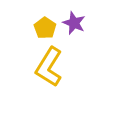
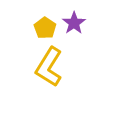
purple star: rotated 15 degrees clockwise
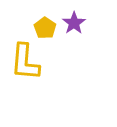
yellow L-shape: moved 24 px left, 5 px up; rotated 27 degrees counterclockwise
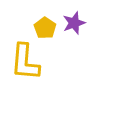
purple star: rotated 15 degrees clockwise
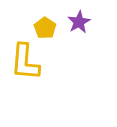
purple star: moved 5 px right, 1 px up; rotated 10 degrees counterclockwise
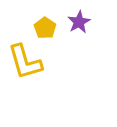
yellow L-shape: rotated 21 degrees counterclockwise
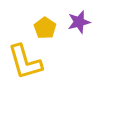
purple star: rotated 15 degrees clockwise
